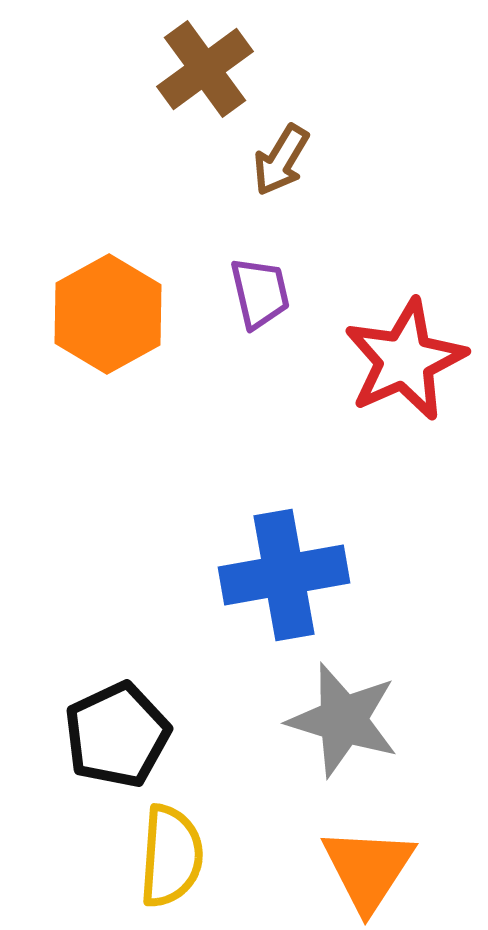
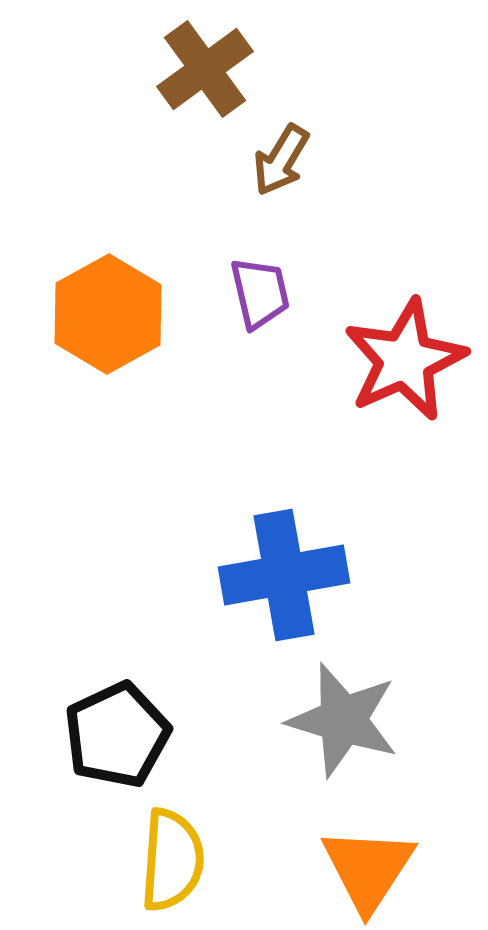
yellow semicircle: moved 1 px right, 4 px down
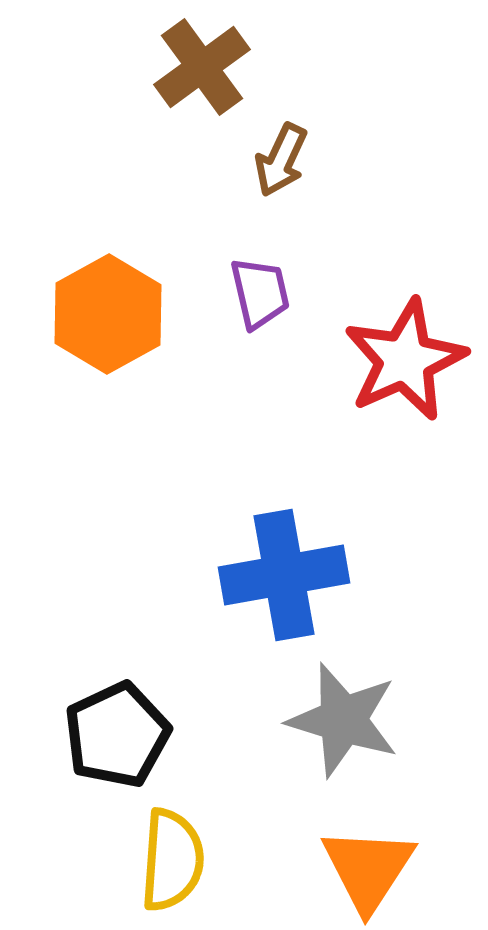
brown cross: moved 3 px left, 2 px up
brown arrow: rotated 6 degrees counterclockwise
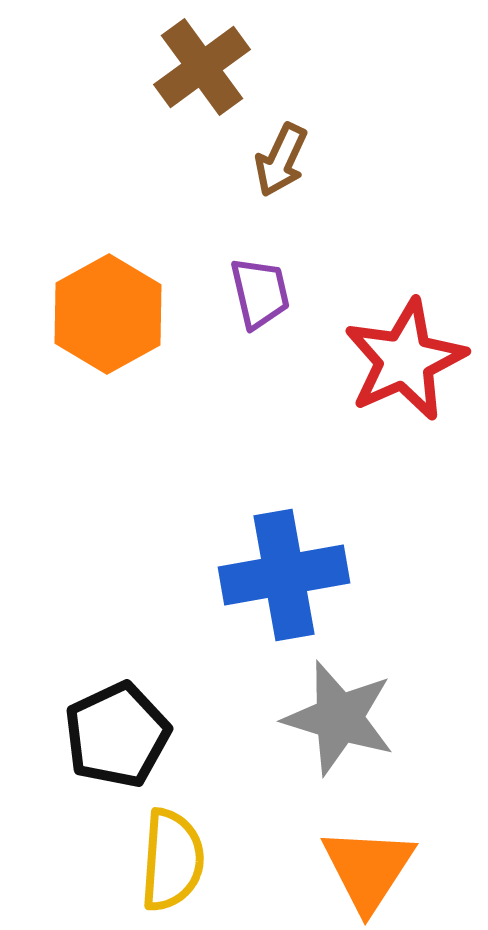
gray star: moved 4 px left, 2 px up
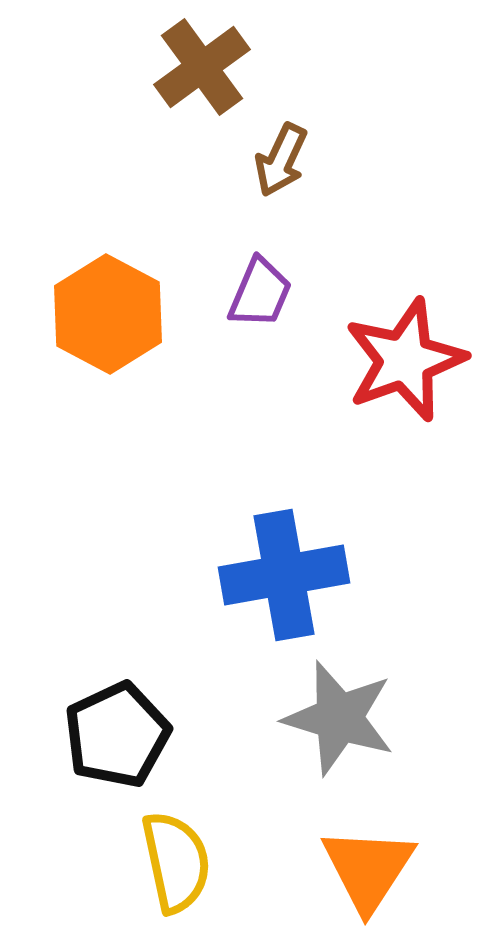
purple trapezoid: rotated 36 degrees clockwise
orange hexagon: rotated 3 degrees counterclockwise
red star: rotated 4 degrees clockwise
yellow semicircle: moved 4 px right, 2 px down; rotated 16 degrees counterclockwise
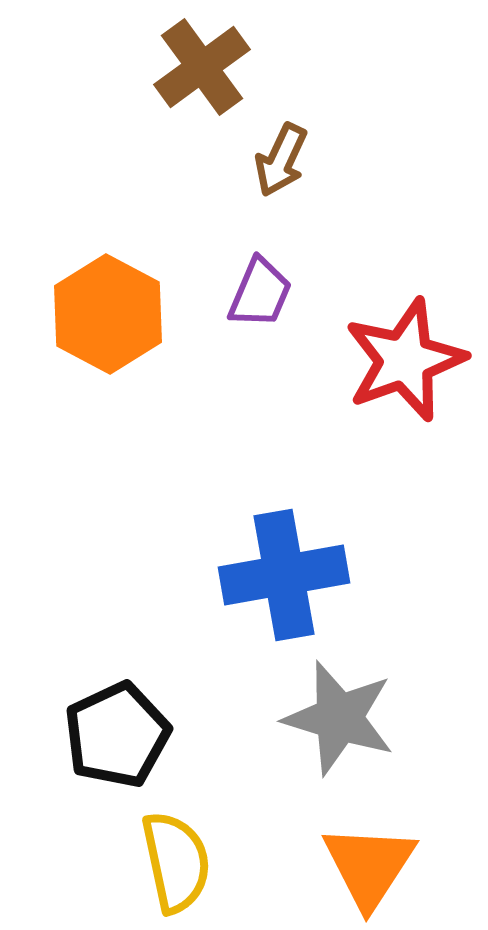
orange triangle: moved 1 px right, 3 px up
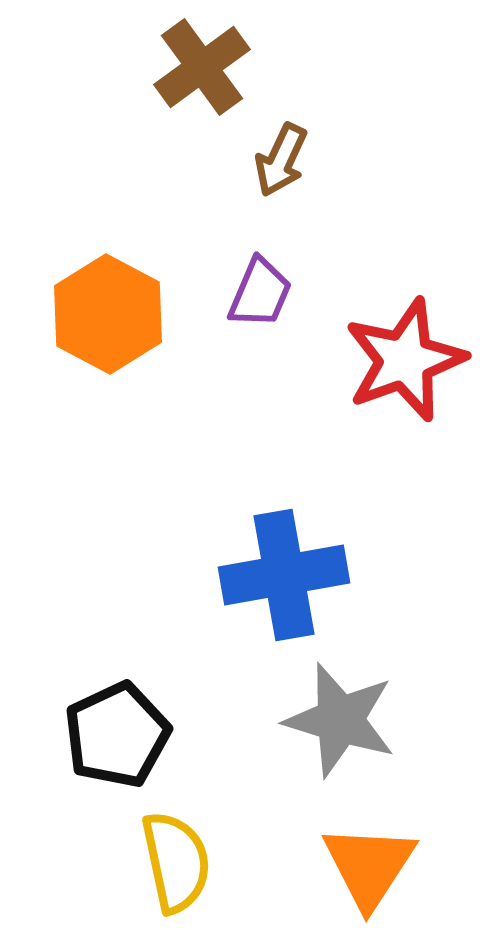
gray star: moved 1 px right, 2 px down
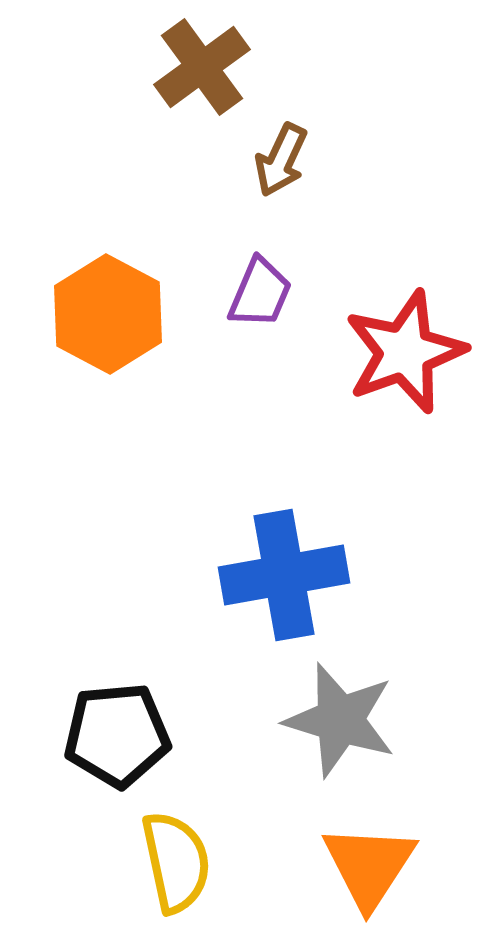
red star: moved 8 px up
black pentagon: rotated 20 degrees clockwise
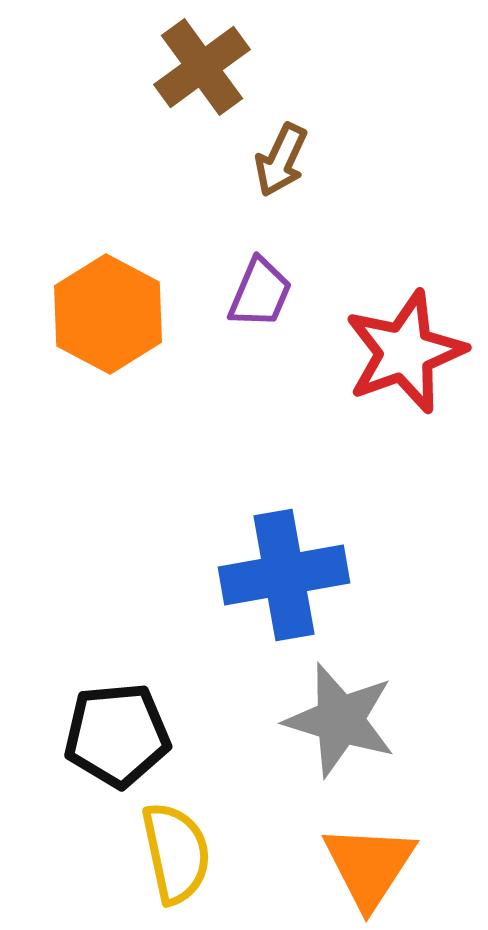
yellow semicircle: moved 9 px up
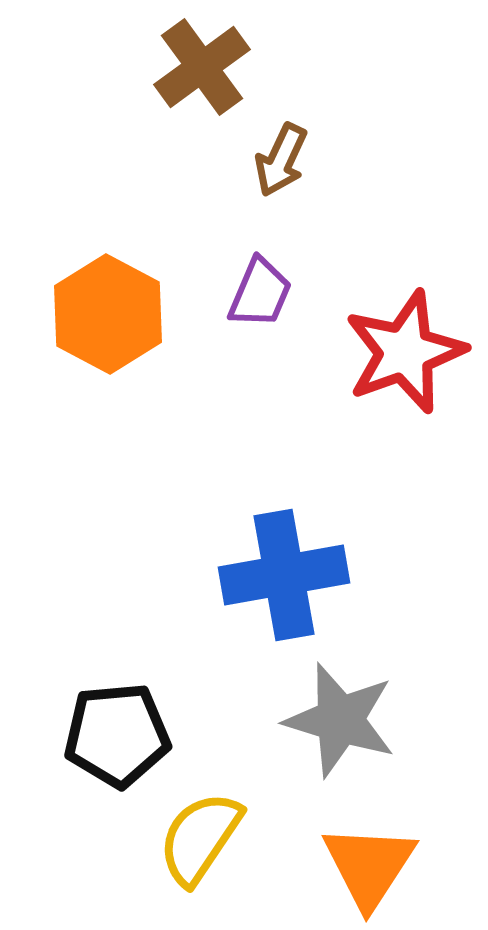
yellow semicircle: moved 24 px right, 15 px up; rotated 134 degrees counterclockwise
